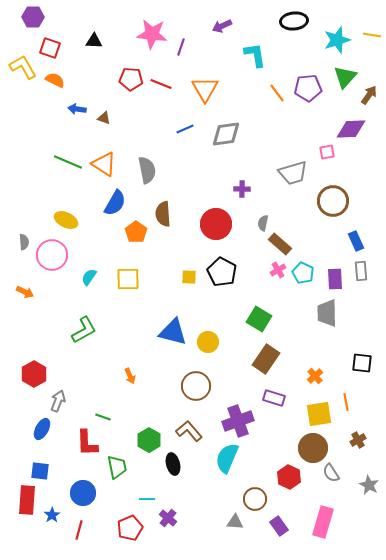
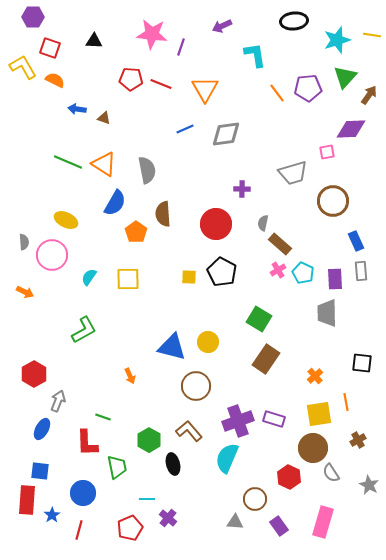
blue triangle at (173, 332): moved 1 px left, 15 px down
purple rectangle at (274, 398): moved 21 px down
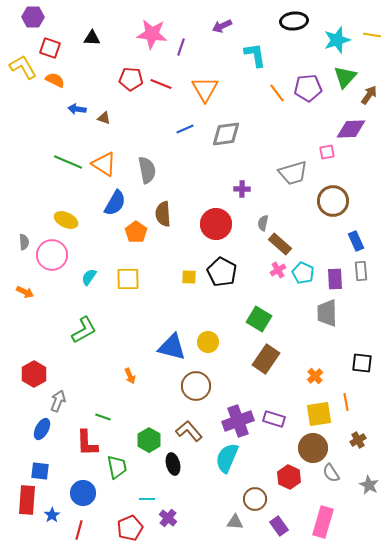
black triangle at (94, 41): moved 2 px left, 3 px up
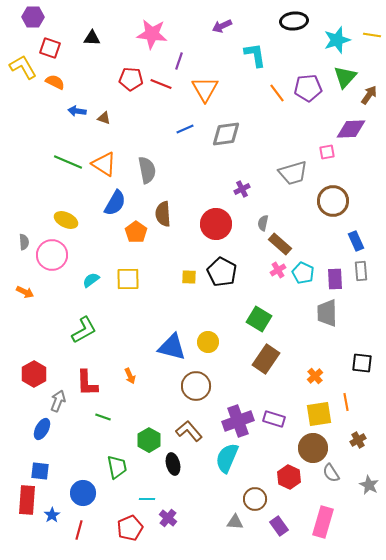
purple line at (181, 47): moved 2 px left, 14 px down
orange semicircle at (55, 80): moved 2 px down
blue arrow at (77, 109): moved 2 px down
purple cross at (242, 189): rotated 28 degrees counterclockwise
cyan semicircle at (89, 277): moved 2 px right, 3 px down; rotated 18 degrees clockwise
red L-shape at (87, 443): moved 60 px up
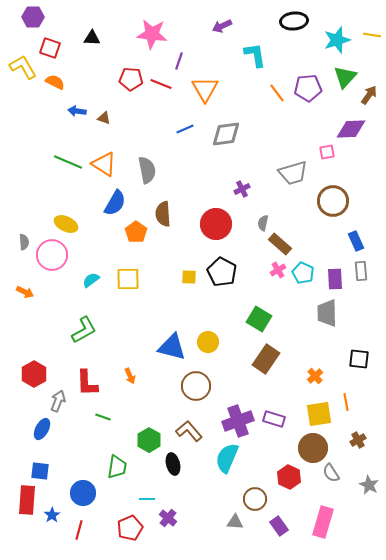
yellow ellipse at (66, 220): moved 4 px down
black square at (362, 363): moved 3 px left, 4 px up
green trapezoid at (117, 467): rotated 20 degrees clockwise
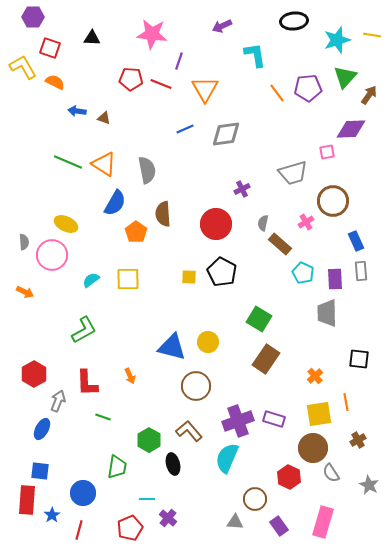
pink cross at (278, 270): moved 28 px right, 48 px up
